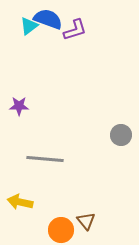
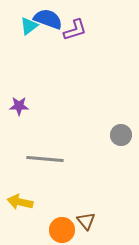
orange circle: moved 1 px right
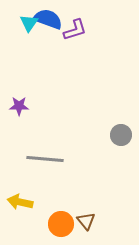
cyan triangle: moved 3 px up; rotated 18 degrees counterclockwise
orange circle: moved 1 px left, 6 px up
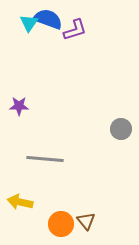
gray circle: moved 6 px up
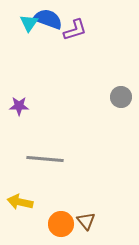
gray circle: moved 32 px up
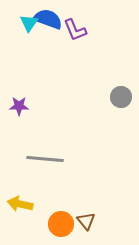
purple L-shape: rotated 85 degrees clockwise
yellow arrow: moved 2 px down
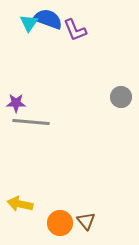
purple star: moved 3 px left, 3 px up
gray line: moved 14 px left, 37 px up
orange circle: moved 1 px left, 1 px up
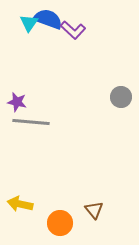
purple L-shape: moved 2 px left; rotated 25 degrees counterclockwise
purple star: moved 1 px right, 1 px up; rotated 12 degrees clockwise
brown triangle: moved 8 px right, 11 px up
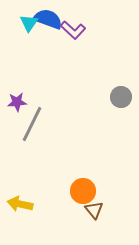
purple star: rotated 18 degrees counterclockwise
gray line: moved 1 px right, 2 px down; rotated 69 degrees counterclockwise
orange circle: moved 23 px right, 32 px up
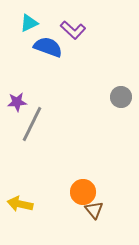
blue semicircle: moved 28 px down
cyan triangle: rotated 30 degrees clockwise
orange circle: moved 1 px down
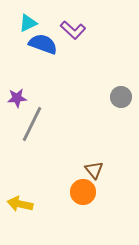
cyan triangle: moved 1 px left
blue semicircle: moved 5 px left, 3 px up
purple star: moved 4 px up
brown triangle: moved 40 px up
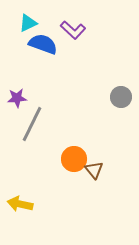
orange circle: moved 9 px left, 33 px up
